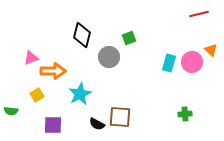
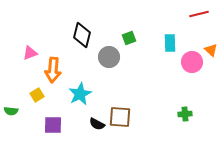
pink triangle: moved 1 px left, 5 px up
cyan rectangle: moved 1 px right, 20 px up; rotated 18 degrees counterclockwise
orange arrow: moved 1 px up; rotated 95 degrees clockwise
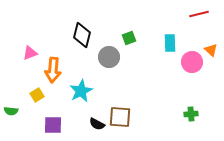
cyan star: moved 1 px right, 3 px up
green cross: moved 6 px right
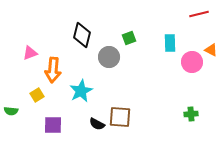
orange triangle: rotated 16 degrees counterclockwise
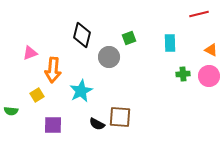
pink circle: moved 17 px right, 14 px down
green cross: moved 8 px left, 40 px up
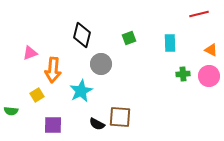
gray circle: moved 8 px left, 7 px down
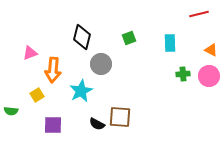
black diamond: moved 2 px down
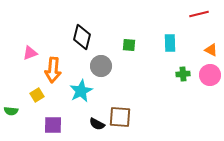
green square: moved 7 px down; rotated 24 degrees clockwise
gray circle: moved 2 px down
pink circle: moved 1 px right, 1 px up
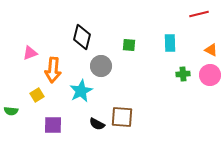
brown square: moved 2 px right
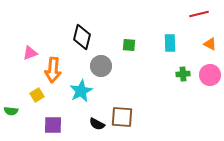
orange triangle: moved 1 px left, 6 px up
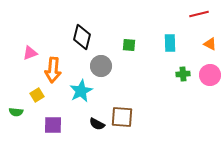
green semicircle: moved 5 px right, 1 px down
